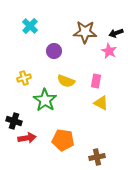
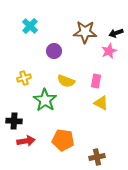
pink star: rotated 21 degrees clockwise
black cross: rotated 14 degrees counterclockwise
red arrow: moved 1 px left, 3 px down
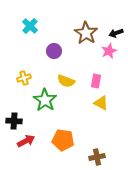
brown star: moved 1 px right, 1 px down; rotated 30 degrees clockwise
red arrow: rotated 18 degrees counterclockwise
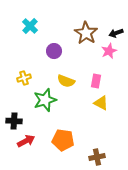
green star: rotated 20 degrees clockwise
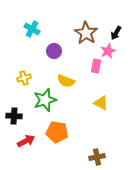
cyan cross: moved 2 px right, 3 px down; rotated 14 degrees counterclockwise
black arrow: rotated 40 degrees counterclockwise
pink star: moved 1 px left
pink rectangle: moved 15 px up
black cross: moved 5 px up
orange pentagon: moved 6 px left, 8 px up
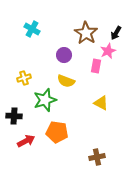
purple circle: moved 10 px right, 4 px down
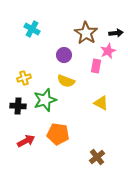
black arrow: rotated 128 degrees counterclockwise
black cross: moved 4 px right, 10 px up
orange pentagon: moved 1 px right, 2 px down
brown cross: rotated 28 degrees counterclockwise
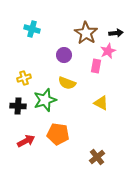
cyan cross: rotated 14 degrees counterclockwise
yellow semicircle: moved 1 px right, 2 px down
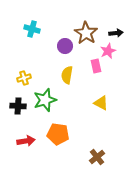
purple circle: moved 1 px right, 9 px up
pink rectangle: rotated 24 degrees counterclockwise
yellow semicircle: moved 8 px up; rotated 78 degrees clockwise
red arrow: rotated 18 degrees clockwise
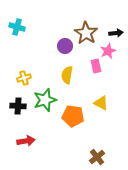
cyan cross: moved 15 px left, 2 px up
orange pentagon: moved 15 px right, 18 px up
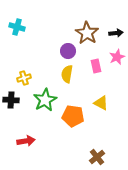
brown star: moved 1 px right
purple circle: moved 3 px right, 5 px down
pink star: moved 9 px right, 6 px down
yellow semicircle: moved 1 px up
green star: rotated 10 degrees counterclockwise
black cross: moved 7 px left, 6 px up
